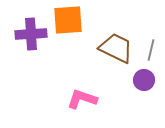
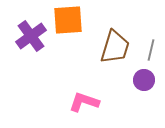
purple cross: moved 2 px down; rotated 32 degrees counterclockwise
brown trapezoid: moved 1 px left, 1 px up; rotated 81 degrees clockwise
pink L-shape: moved 2 px right, 3 px down
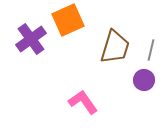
orange square: rotated 20 degrees counterclockwise
purple cross: moved 3 px down
pink L-shape: moved 1 px left; rotated 36 degrees clockwise
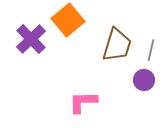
orange square: rotated 16 degrees counterclockwise
purple cross: rotated 8 degrees counterclockwise
brown trapezoid: moved 2 px right, 2 px up
pink L-shape: rotated 56 degrees counterclockwise
